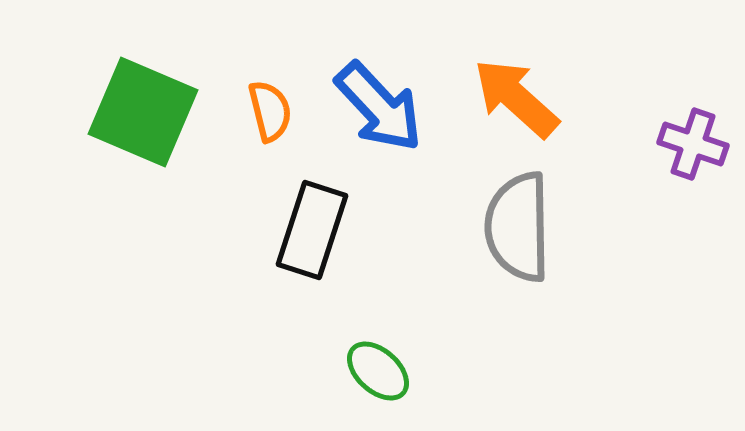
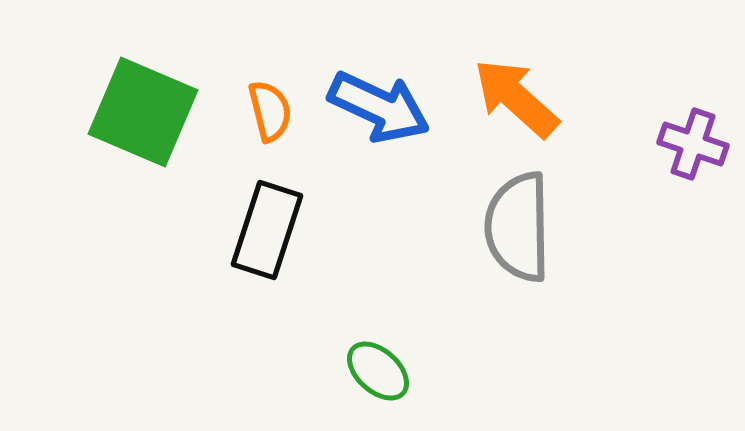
blue arrow: rotated 22 degrees counterclockwise
black rectangle: moved 45 px left
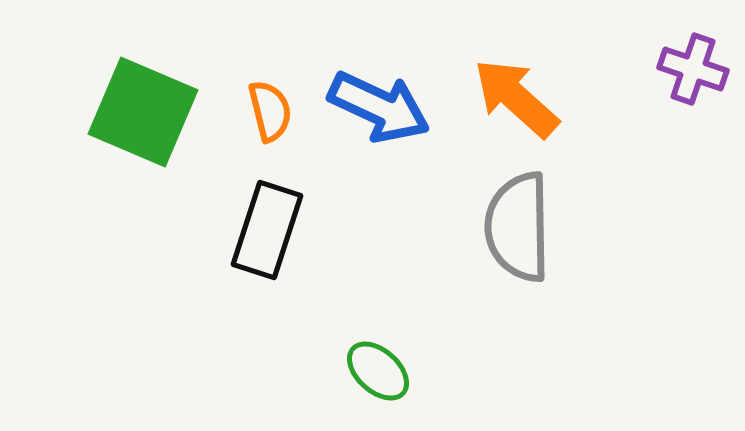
purple cross: moved 75 px up
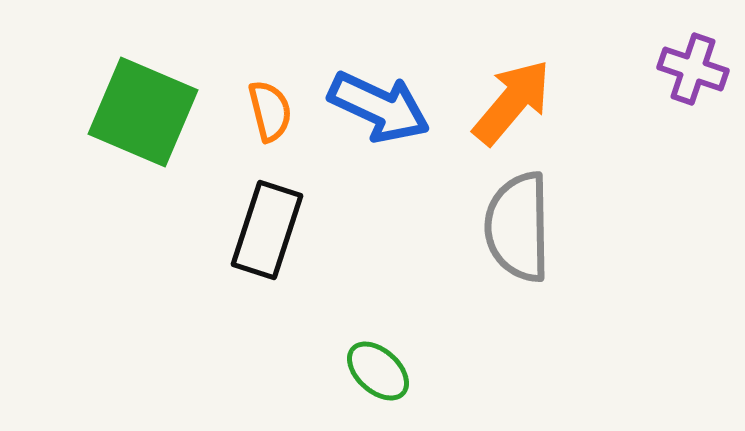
orange arrow: moved 4 px left, 4 px down; rotated 88 degrees clockwise
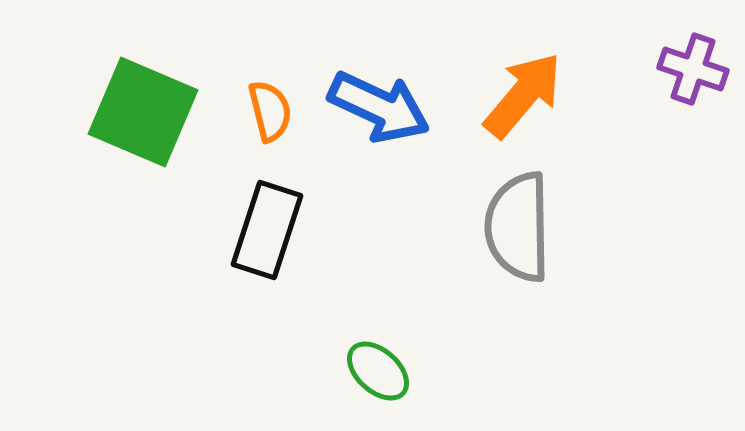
orange arrow: moved 11 px right, 7 px up
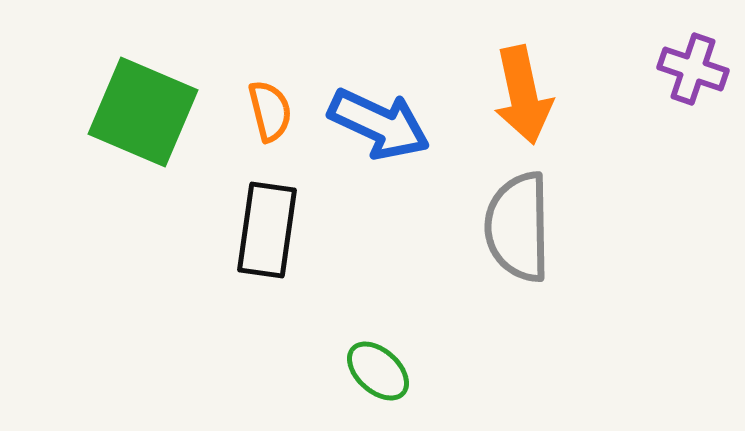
orange arrow: rotated 128 degrees clockwise
blue arrow: moved 17 px down
black rectangle: rotated 10 degrees counterclockwise
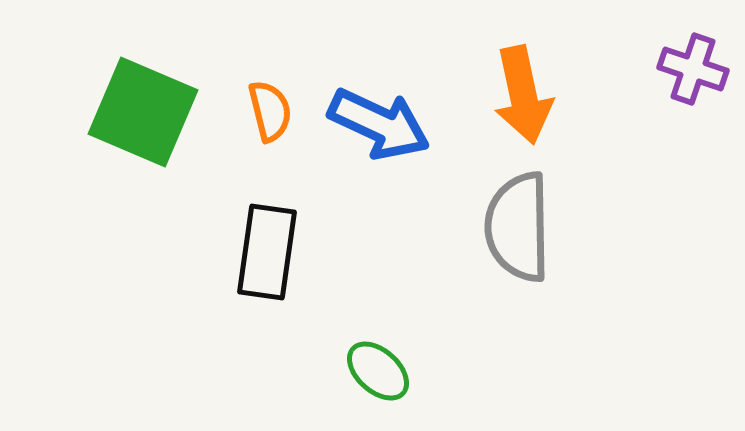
black rectangle: moved 22 px down
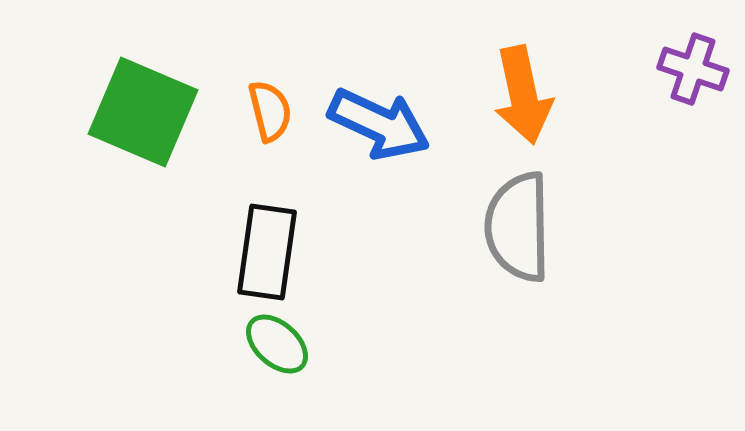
green ellipse: moved 101 px left, 27 px up
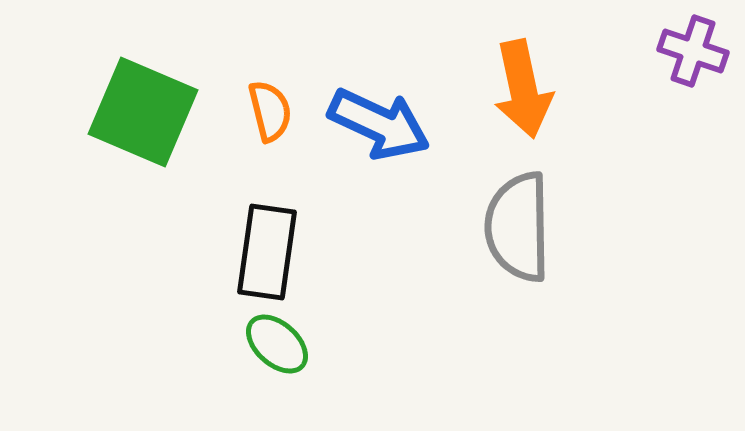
purple cross: moved 18 px up
orange arrow: moved 6 px up
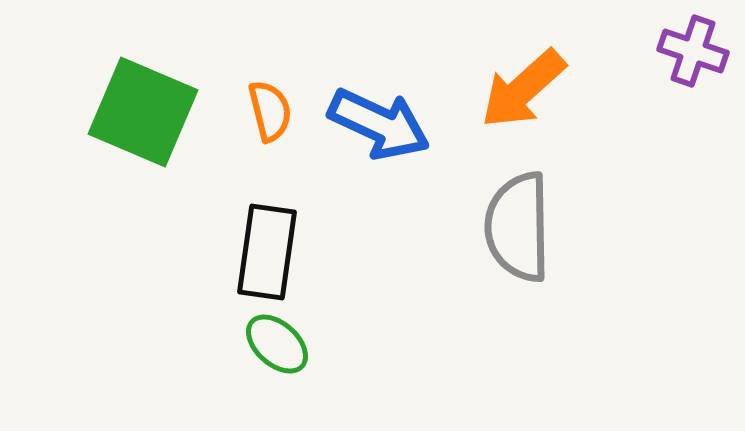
orange arrow: rotated 60 degrees clockwise
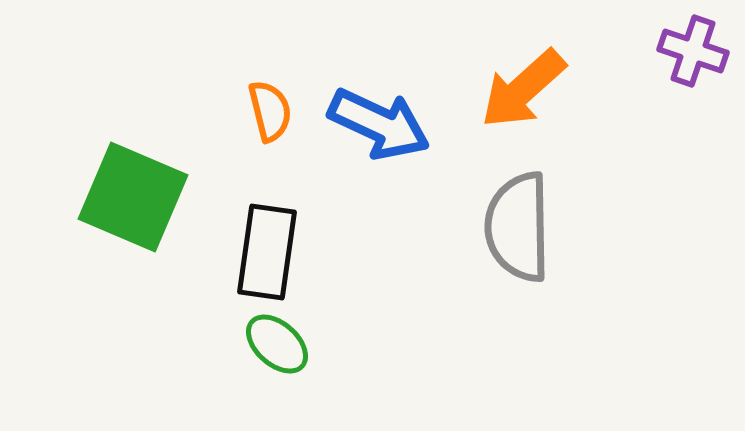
green square: moved 10 px left, 85 px down
